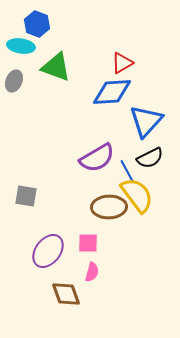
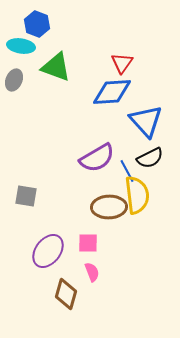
red triangle: rotated 25 degrees counterclockwise
gray ellipse: moved 1 px up
blue triangle: rotated 24 degrees counterclockwise
yellow semicircle: rotated 30 degrees clockwise
pink semicircle: rotated 36 degrees counterclockwise
brown diamond: rotated 36 degrees clockwise
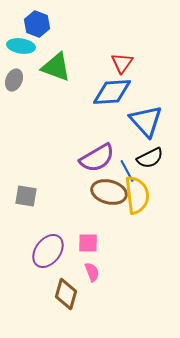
brown ellipse: moved 15 px up; rotated 16 degrees clockwise
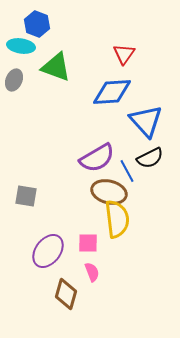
red triangle: moved 2 px right, 9 px up
yellow semicircle: moved 20 px left, 24 px down
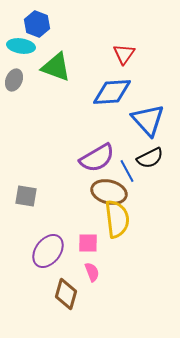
blue triangle: moved 2 px right, 1 px up
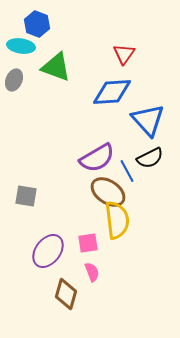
brown ellipse: moved 1 px left; rotated 20 degrees clockwise
yellow semicircle: moved 1 px down
pink square: rotated 10 degrees counterclockwise
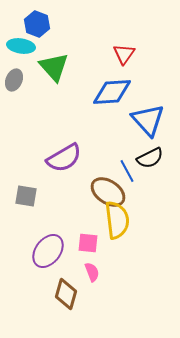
green triangle: moved 2 px left; rotated 28 degrees clockwise
purple semicircle: moved 33 px left
pink square: rotated 15 degrees clockwise
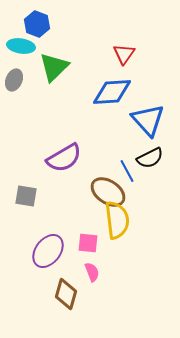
green triangle: rotated 28 degrees clockwise
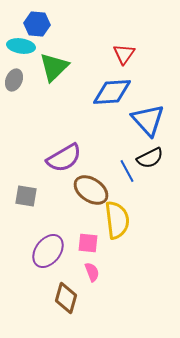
blue hexagon: rotated 15 degrees counterclockwise
brown ellipse: moved 17 px left, 2 px up
brown diamond: moved 4 px down
